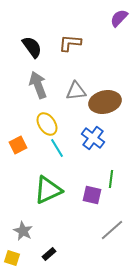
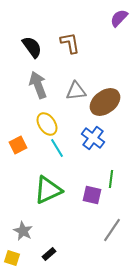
brown L-shape: rotated 75 degrees clockwise
brown ellipse: rotated 24 degrees counterclockwise
gray line: rotated 15 degrees counterclockwise
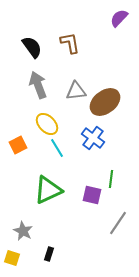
yellow ellipse: rotated 10 degrees counterclockwise
gray line: moved 6 px right, 7 px up
black rectangle: rotated 32 degrees counterclockwise
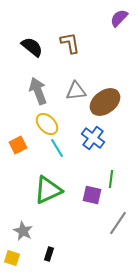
black semicircle: rotated 15 degrees counterclockwise
gray arrow: moved 6 px down
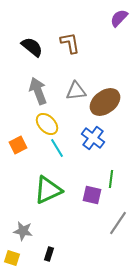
gray star: rotated 18 degrees counterclockwise
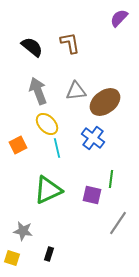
cyan line: rotated 18 degrees clockwise
